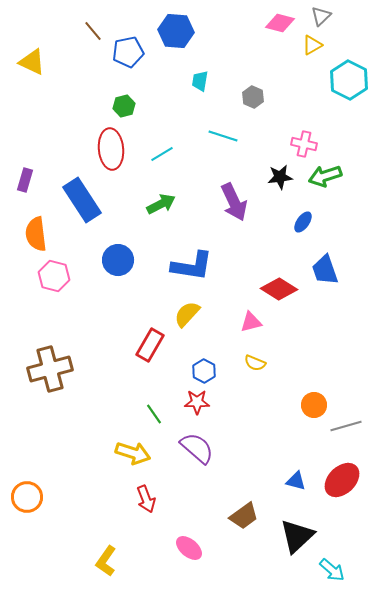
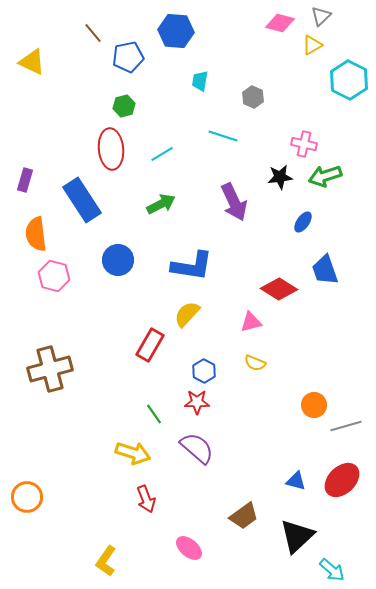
brown line at (93, 31): moved 2 px down
blue pentagon at (128, 52): moved 5 px down
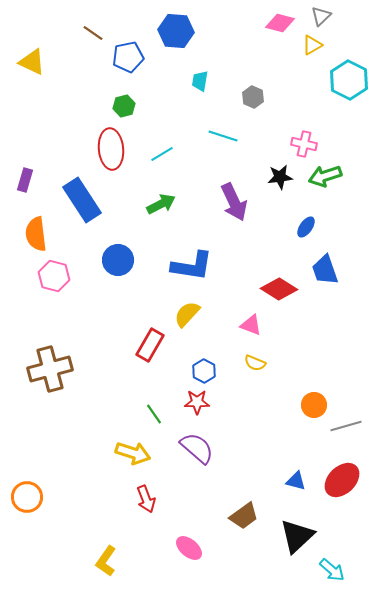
brown line at (93, 33): rotated 15 degrees counterclockwise
blue ellipse at (303, 222): moved 3 px right, 5 px down
pink triangle at (251, 322): moved 3 px down; rotated 35 degrees clockwise
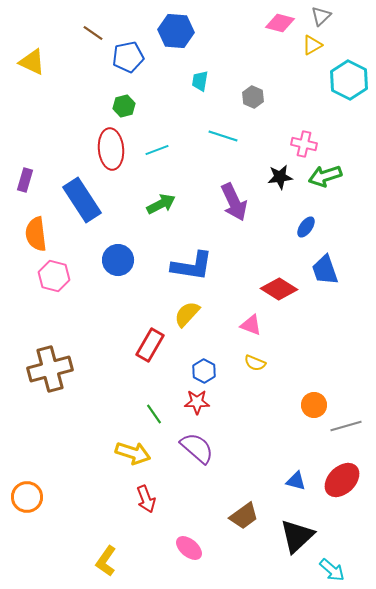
cyan line at (162, 154): moved 5 px left, 4 px up; rotated 10 degrees clockwise
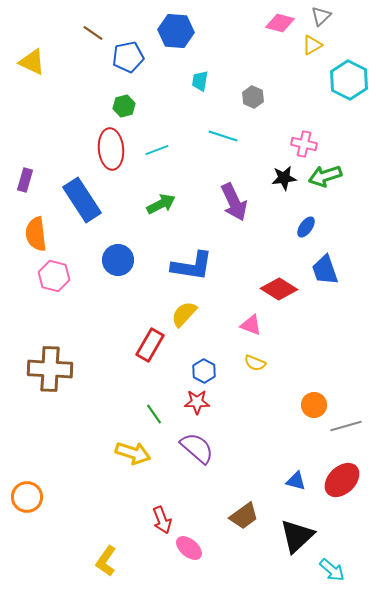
black star at (280, 177): moved 4 px right, 1 px down
yellow semicircle at (187, 314): moved 3 px left
brown cross at (50, 369): rotated 18 degrees clockwise
red arrow at (146, 499): moved 16 px right, 21 px down
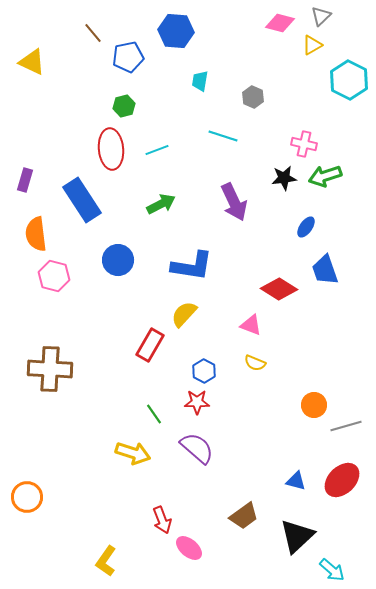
brown line at (93, 33): rotated 15 degrees clockwise
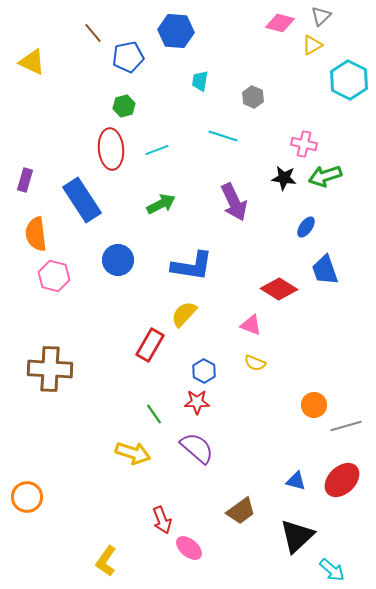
black star at (284, 178): rotated 15 degrees clockwise
brown trapezoid at (244, 516): moved 3 px left, 5 px up
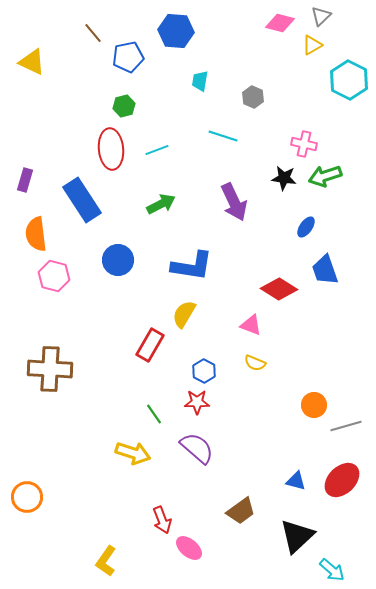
yellow semicircle at (184, 314): rotated 12 degrees counterclockwise
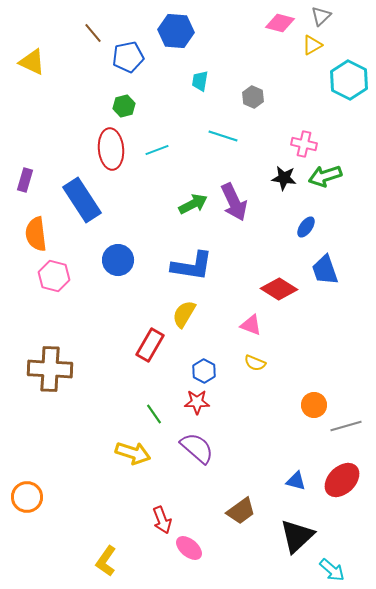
green arrow at (161, 204): moved 32 px right
